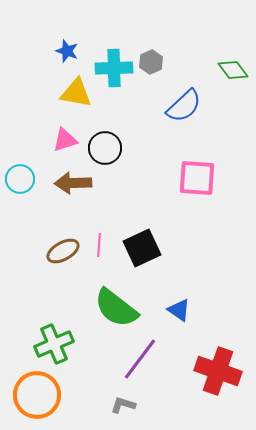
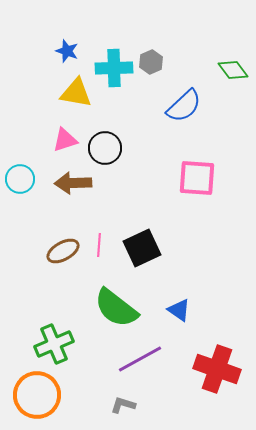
purple line: rotated 24 degrees clockwise
red cross: moved 1 px left, 2 px up
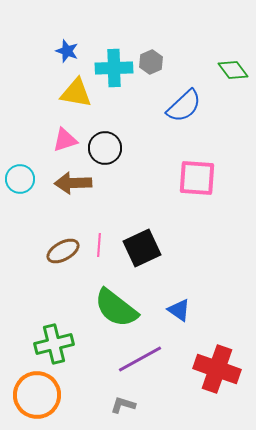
green cross: rotated 9 degrees clockwise
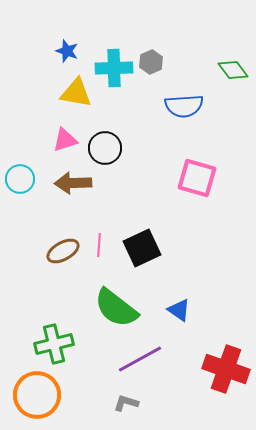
blue semicircle: rotated 39 degrees clockwise
pink square: rotated 12 degrees clockwise
red cross: moved 9 px right
gray L-shape: moved 3 px right, 2 px up
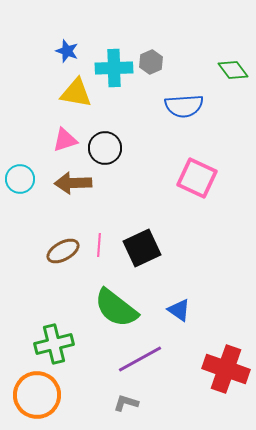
pink square: rotated 9 degrees clockwise
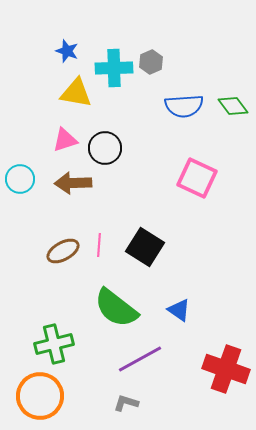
green diamond: moved 36 px down
black square: moved 3 px right, 1 px up; rotated 33 degrees counterclockwise
orange circle: moved 3 px right, 1 px down
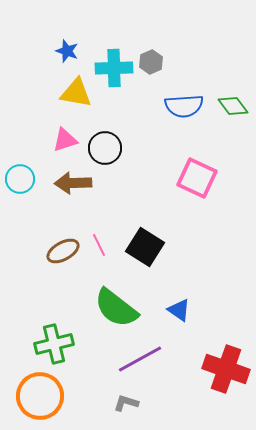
pink line: rotated 30 degrees counterclockwise
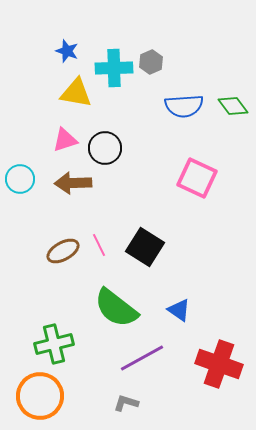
purple line: moved 2 px right, 1 px up
red cross: moved 7 px left, 5 px up
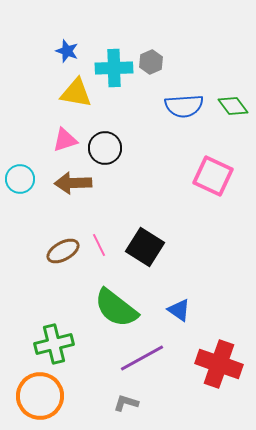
pink square: moved 16 px right, 2 px up
